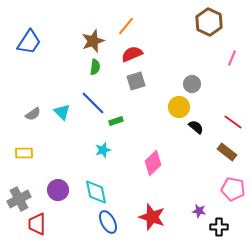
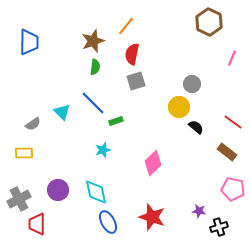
blue trapezoid: rotated 32 degrees counterclockwise
red semicircle: rotated 55 degrees counterclockwise
gray semicircle: moved 10 px down
black cross: rotated 18 degrees counterclockwise
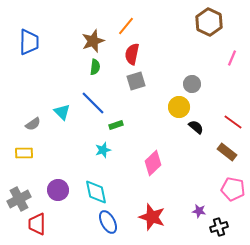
green rectangle: moved 4 px down
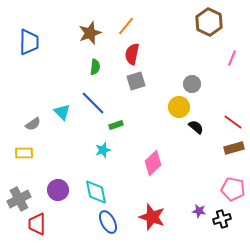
brown star: moved 3 px left, 8 px up
brown rectangle: moved 7 px right, 4 px up; rotated 54 degrees counterclockwise
black cross: moved 3 px right, 8 px up
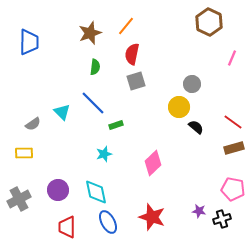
cyan star: moved 1 px right, 4 px down
red trapezoid: moved 30 px right, 3 px down
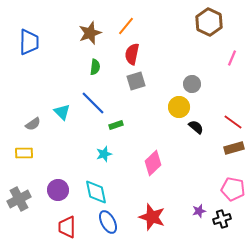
purple star: rotated 24 degrees counterclockwise
